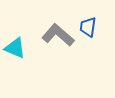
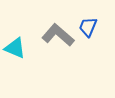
blue trapezoid: rotated 15 degrees clockwise
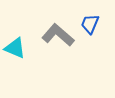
blue trapezoid: moved 2 px right, 3 px up
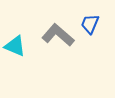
cyan triangle: moved 2 px up
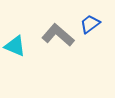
blue trapezoid: rotated 30 degrees clockwise
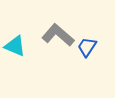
blue trapezoid: moved 3 px left, 23 px down; rotated 20 degrees counterclockwise
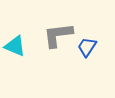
gray L-shape: rotated 48 degrees counterclockwise
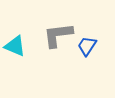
blue trapezoid: moved 1 px up
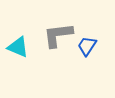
cyan triangle: moved 3 px right, 1 px down
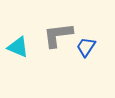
blue trapezoid: moved 1 px left, 1 px down
